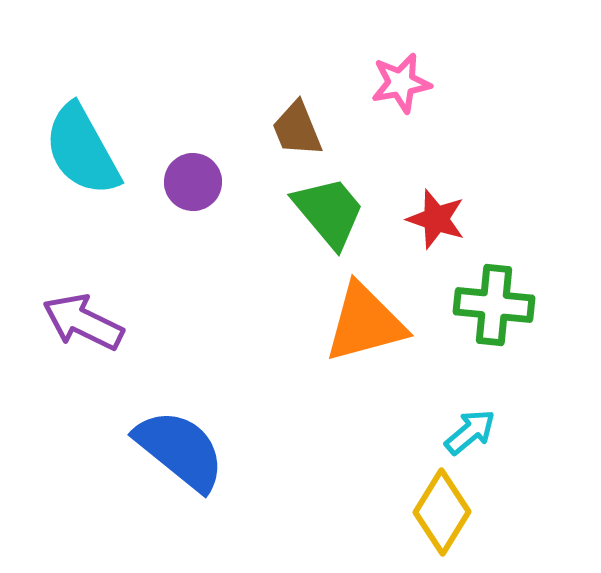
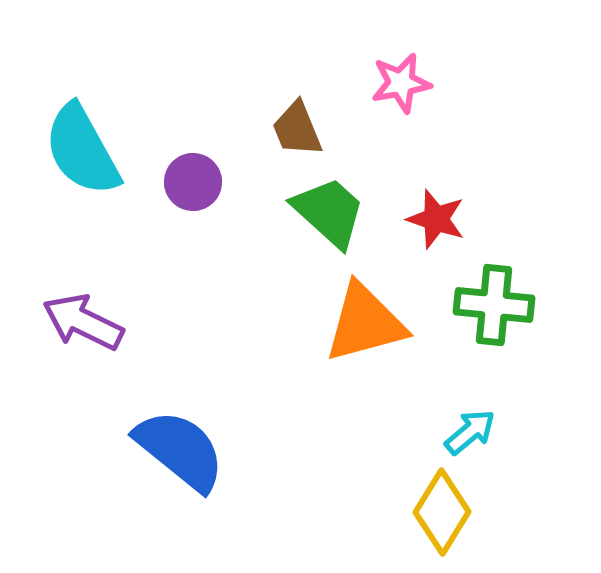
green trapezoid: rotated 8 degrees counterclockwise
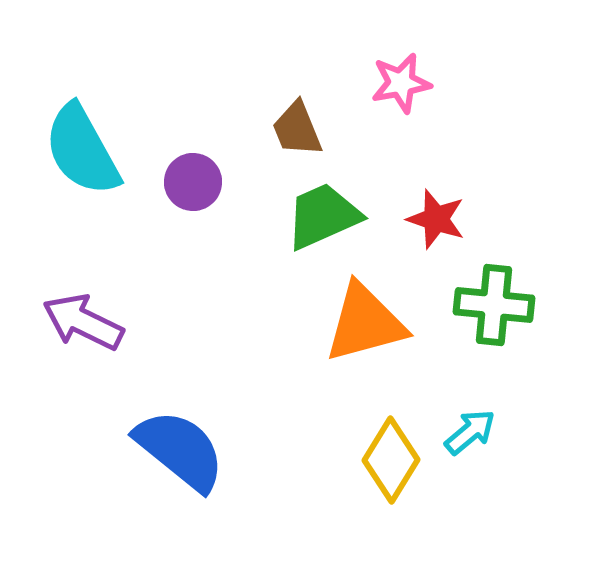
green trapezoid: moved 6 px left, 4 px down; rotated 66 degrees counterclockwise
yellow diamond: moved 51 px left, 52 px up
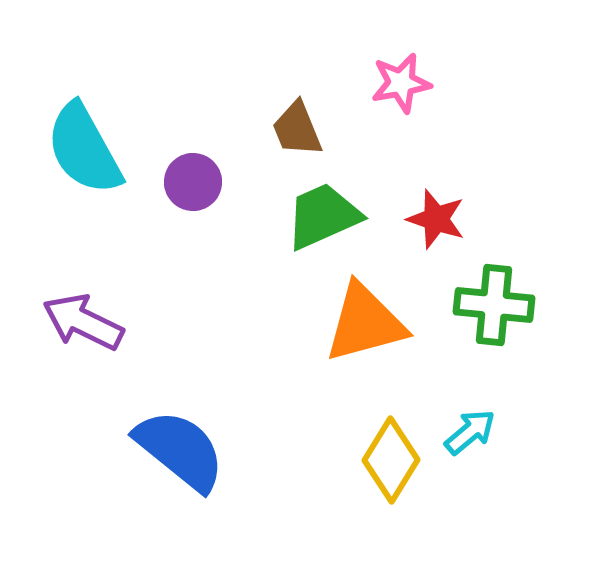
cyan semicircle: moved 2 px right, 1 px up
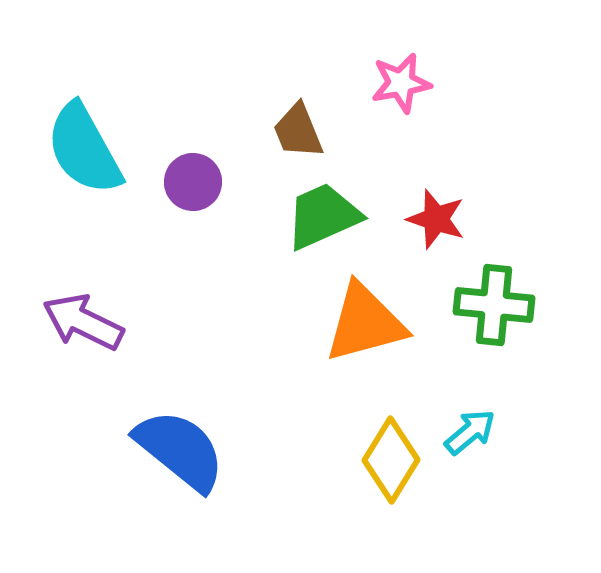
brown trapezoid: moved 1 px right, 2 px down
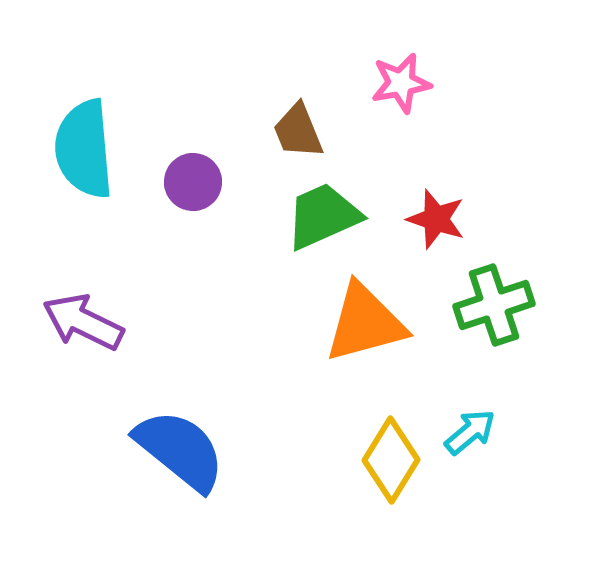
cyan semicircle: rotated 24 degrees clockwise
green cross: rotated 24 degrees counterclockwise
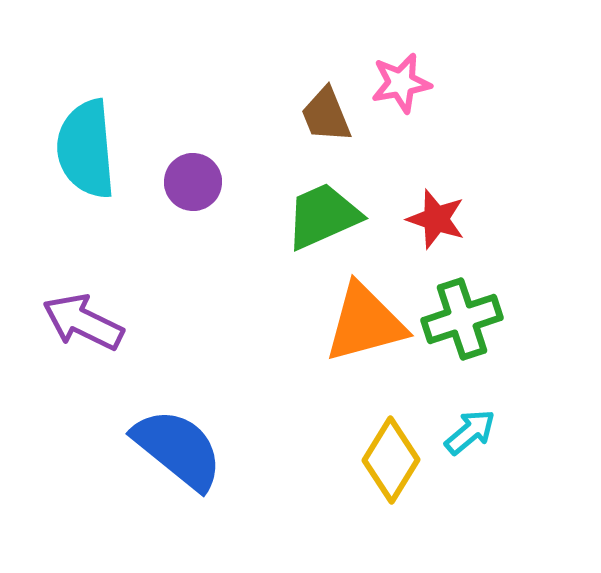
brown trapezoid: moved 28 px right, 16 px up
cyan semicircle: moved 2 px right
green cross: moved 32 px left, 14 px down
blue semicircle: moved 2 px left, 1 px up
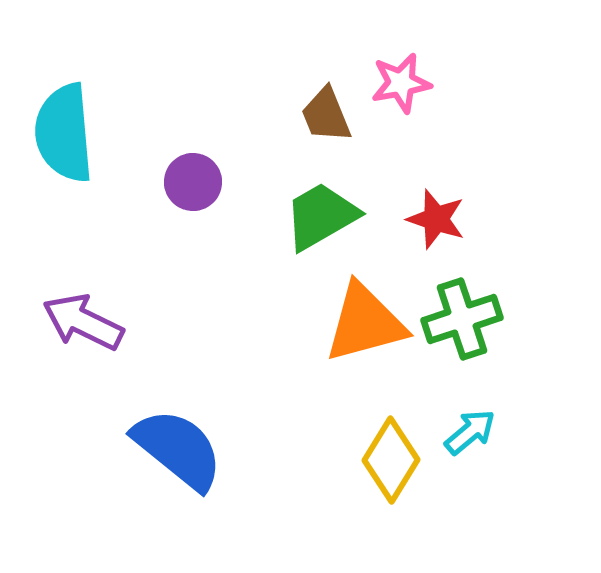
cyan semicircle: moved 22 px left, 16 px up
green trapezoid: moved 2 px left; rotated 6 degrees counterclockwise
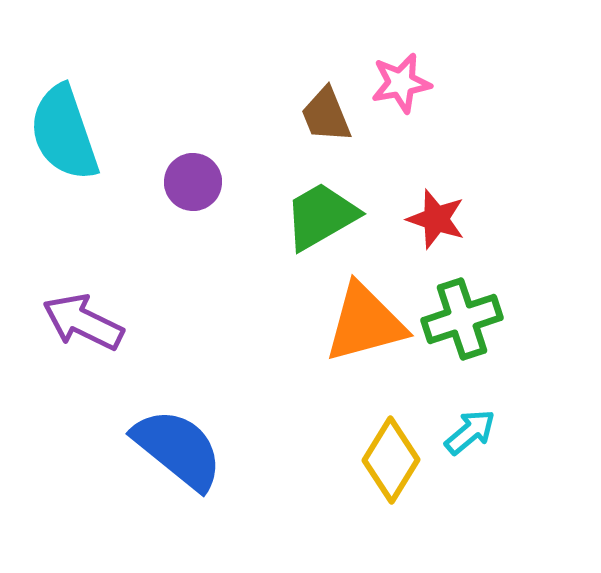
cyan semicircle: rotated 14 degrees counterclockwise
